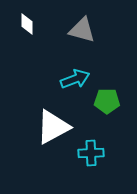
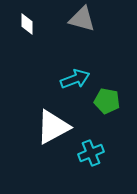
gray triangle: moved 11 px up
green pentagon: rotated 10 degrees clockwise
cyan cross: rotated 20 degrees counterclockwise
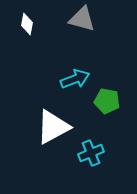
white diamond: rotated 10 degrees clockwise
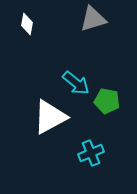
gray triangle: moved 11 px right; rotated 32 degrees counterclockwise
cyan arrow: moved 1 px right, 4 px down; rotated 60 degrees clockwise
white triangle: moved 3 px left, 10 px up
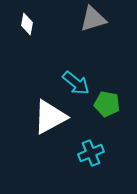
green pentagon: moved 3 px down
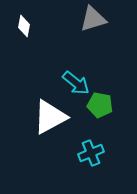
white diamond: moved 3 px left, 2 px down
green pentagon: moved 7 px left, 1 px down
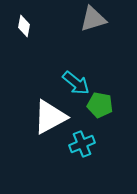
cyan cross: moved 9 px left, 9 px up
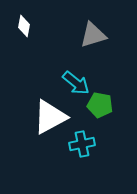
gray triangle: moved 16 px down
cyan cross: rotated 10 degrees clockwise
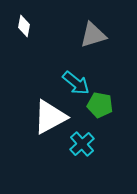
cyan cross: rotated 30 degrees counterclockwise
